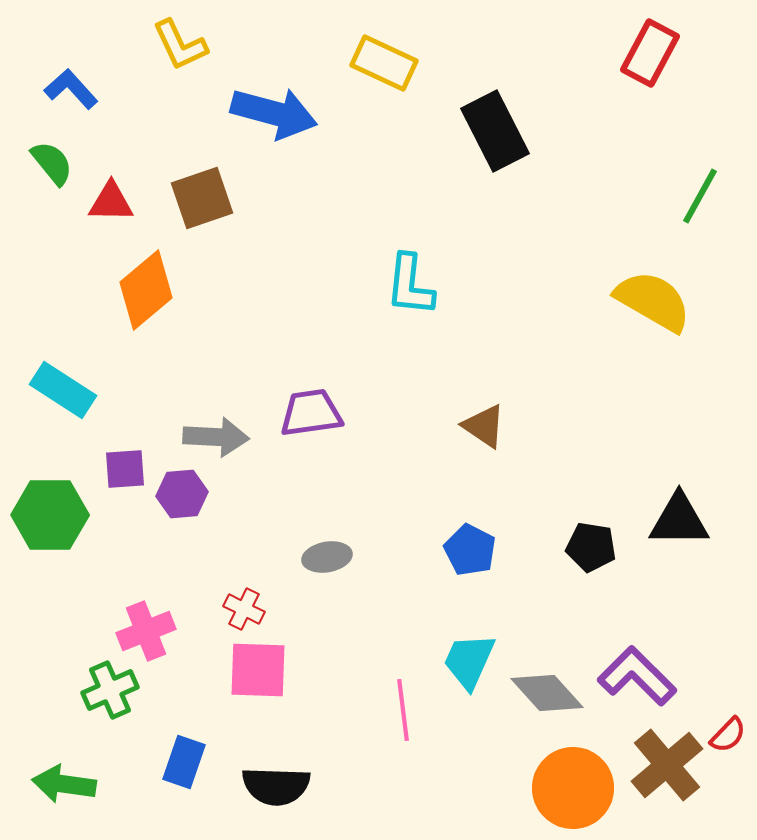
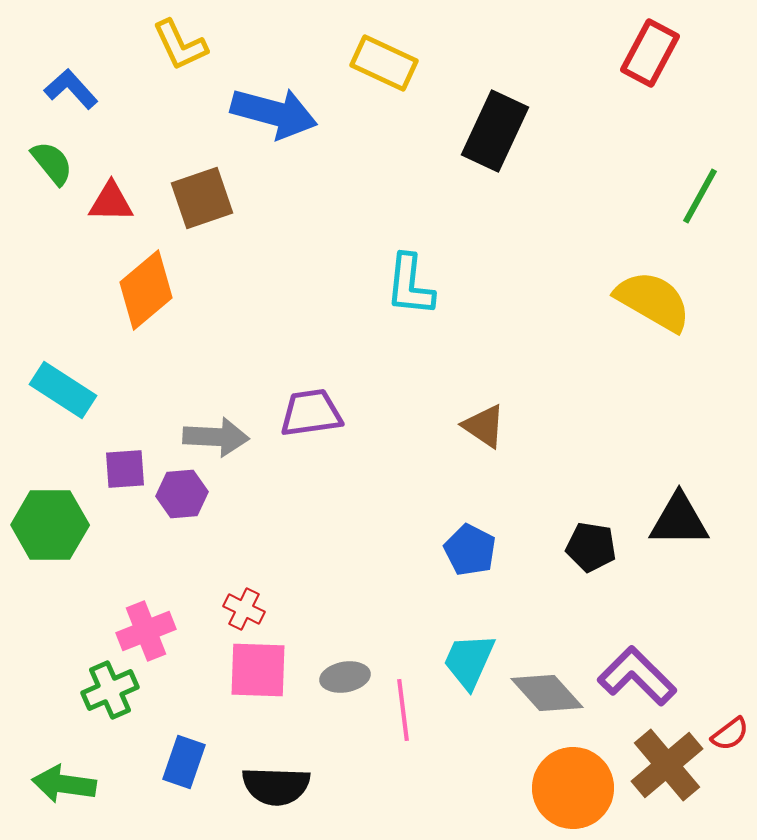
black rectangle: rotated 52 degrees clockwise
green hexagon: moved 10 px down
gray ellipse: moved 18 px right, 120 px down
red semicircle: moved 2 px right, 1 px up; rotated 9 degrees clockwise
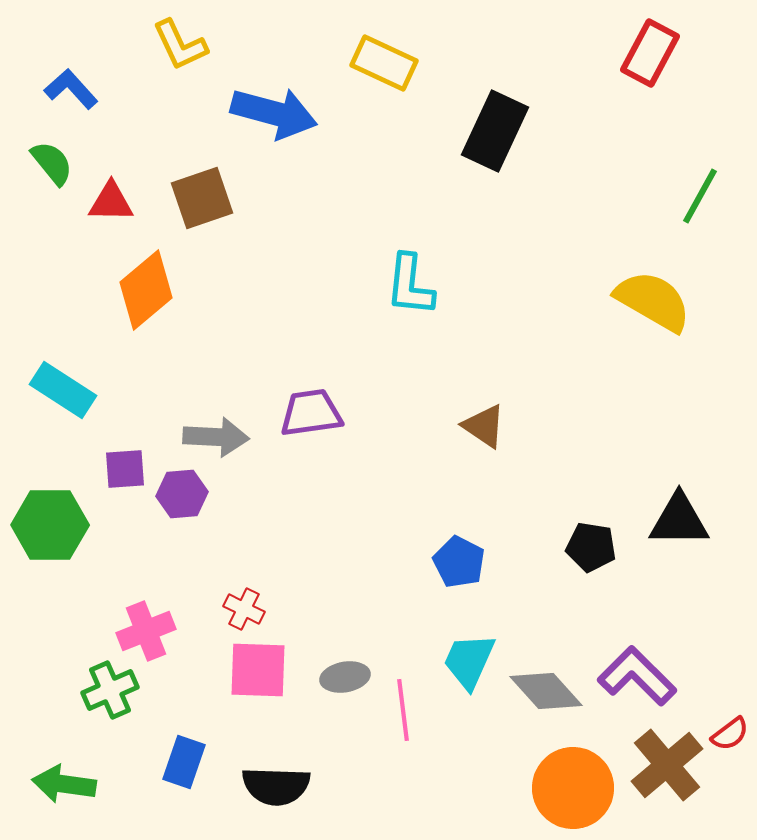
blue pentagon: moved 11 px left, 12 px down
gray diamond: moved 1 px left, 2 px up
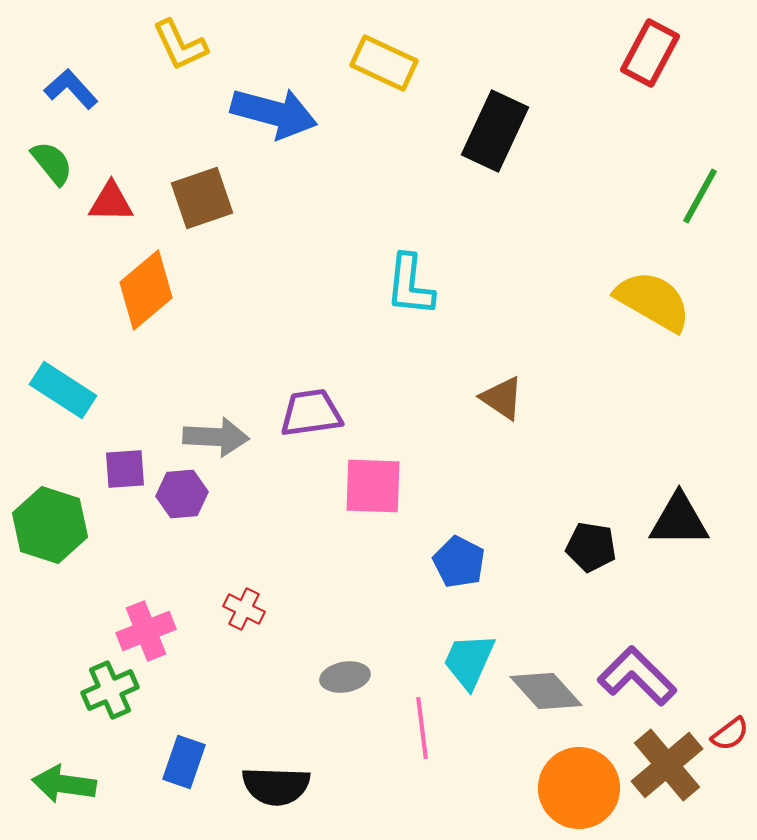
brown triangle: moved 18 px right, 28 px up
green hexagon: rotated 18 degrees clockwise
pink square: moved 115 px right, 184 px up
pink line: moved 19 px right, 18 px down
orange circle: moved 6 px right
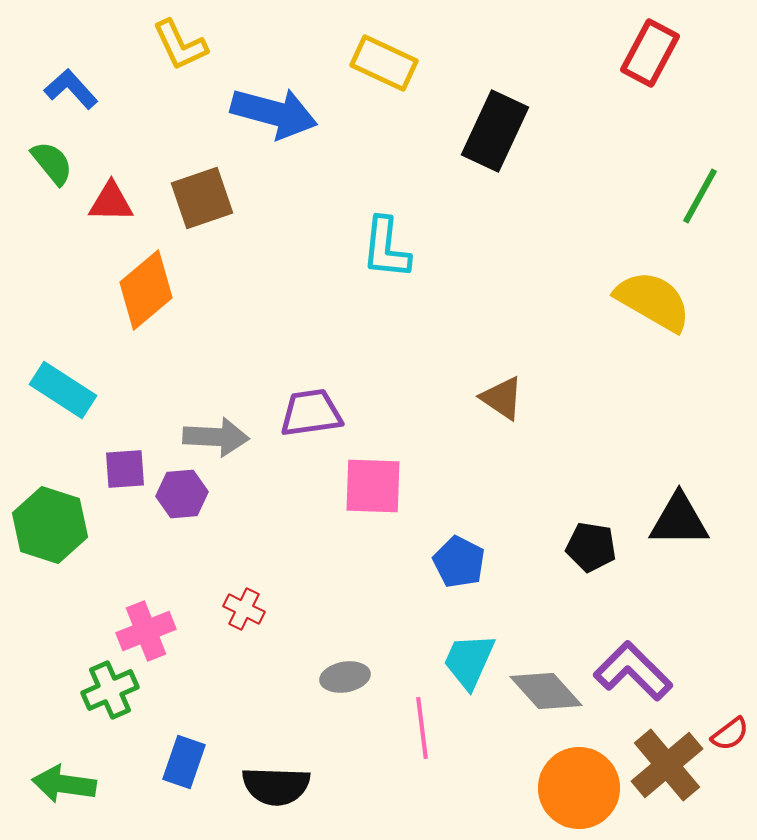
cyan L-shape: moved 24 px left, 37 px up
purple L-shape: moved 4 px left, 5 px up
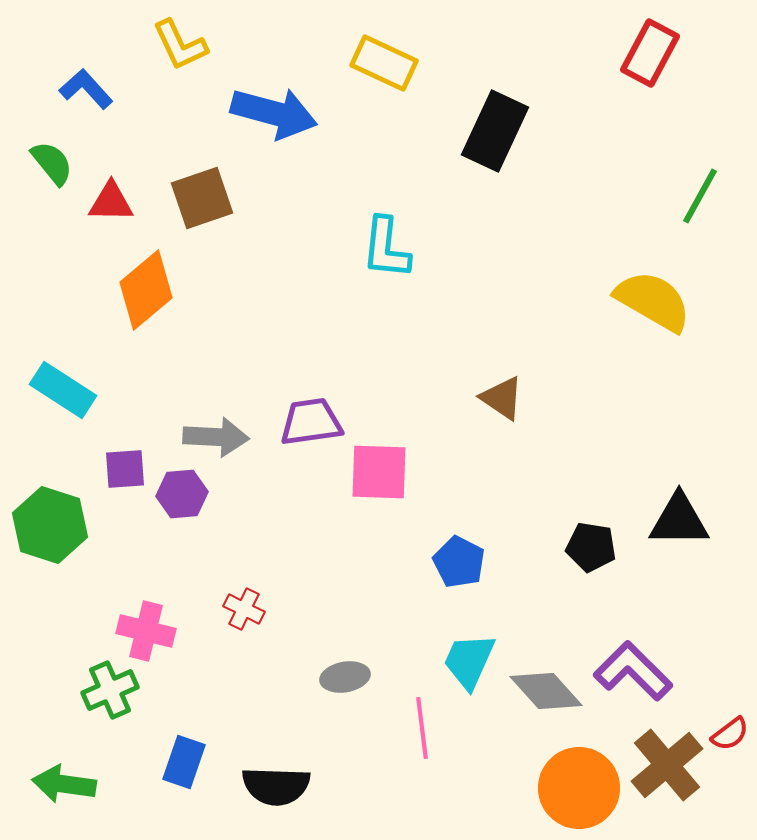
blue L-shape: moved 15 px right
purple trapezoid: moved 9 px down
pink square: moved 6 px right, 14 px up
pink cross: rotated 36 degrees clockwise
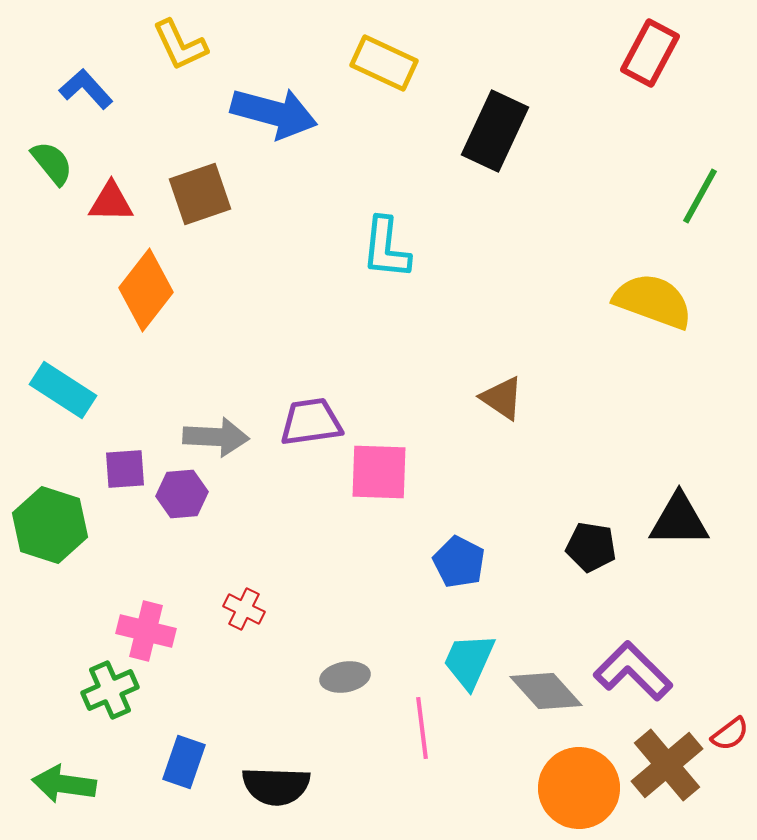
brown square: moved 2 px left, 4 px up
orange diamond: rotated 12 degrees counterclockwise
yellow semicircle: rotated 10 degrees counterclockwise
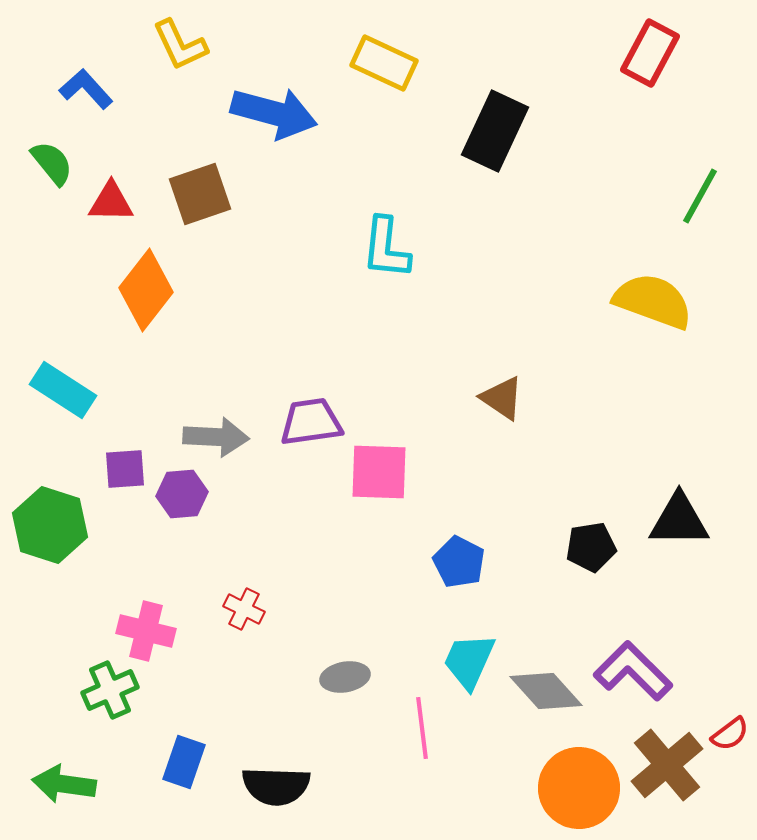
black pentagon: rotated 18 degrees counterclockwise
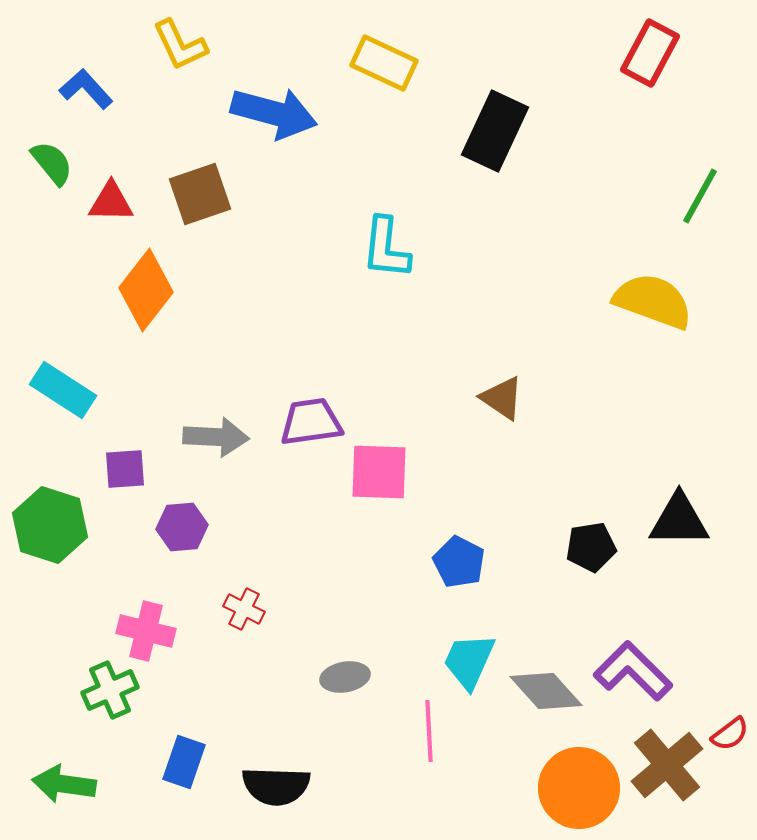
purple hexagon: moved 33 px down
pink line: moved 7 px right, 3 px down; rotated 4 degrees clockwise
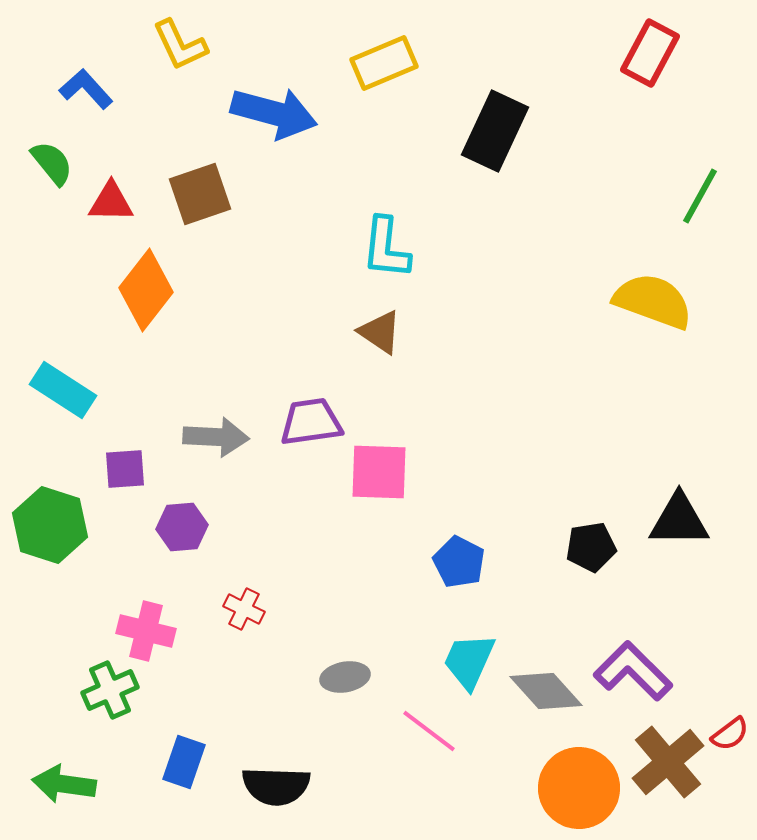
yellow rectangle: rotated 48 degrees counterclockwise
brown triangle: moved 122 px left, 66 px up
pink line: rotated 50 degrees counterclockwise
brown cross: moved 1 px right, 3 px up
